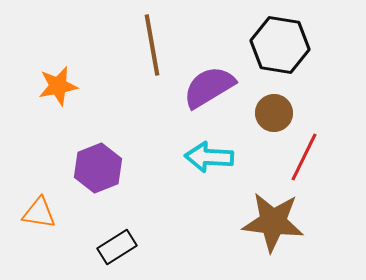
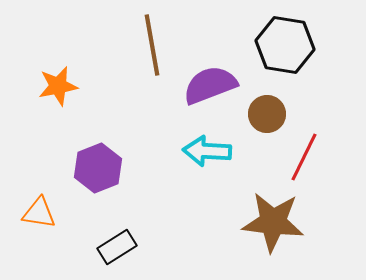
black hexagon: moved 5 px right
purple semicircle: moved 1 px right, 2 px up; rotated 10 degrees clockwise
brown circle: moved 7 px left, 1 px down
cyan arrow: moved 2 px left, 6 px up
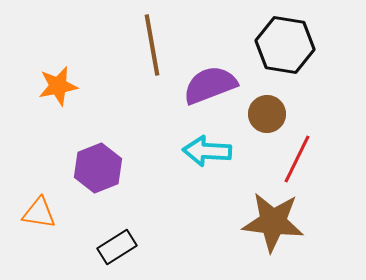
red line: moved 7 px left, 2 px down
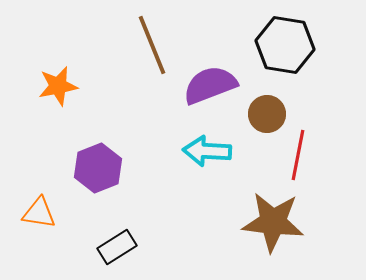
brown line: rotated 12 degrees counterclockwise
red line: moved 1 px right, 4 px up; rotated 15 degrees counterclockwise
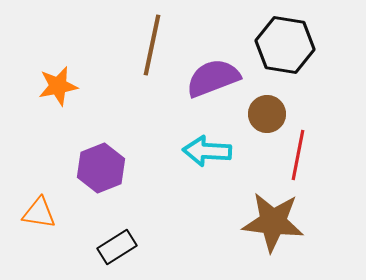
brown line: rotated 34 degrees clockwise
purple semicircle: moved 3 px right, 7 px up
purple hexagon: moved 3 px right
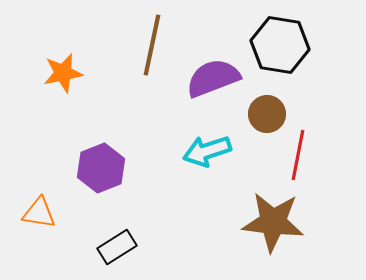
black hexagon: moved 5 px left
orange star: moved 5 px right, 13 px up
cyan arrow: rotated 21 degrees counterclockwise
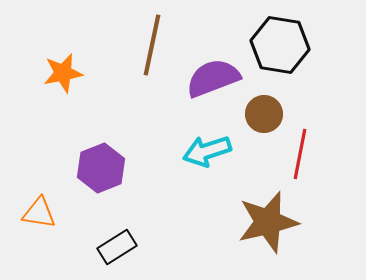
brown circle: moved 3 px left
red line: moved 2 px right, 1 px up
brown star: moved 5 px left; rotated 20 degrees counterclockwise
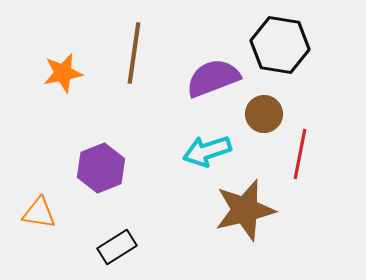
brown line: moved 18 px left, 8 px down; rotated 4 degrees counterclockwise
brown star: moved 23 px left, 12 px up
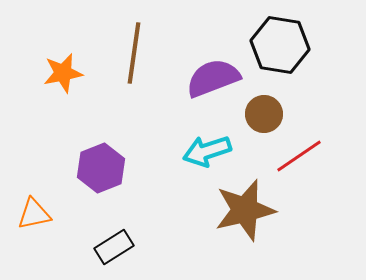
red line: moved 1 px left, 2 px down; rotated 45 degrees clockwise
orange triangle: moved 5 px left, 1 px down; rotated 21 degrees counterclockwise
black rectangle: moved 3 px left
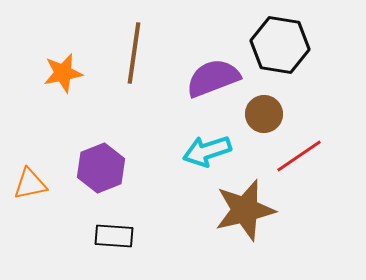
orange triangle: moved 4 px left, 30 px up
black rectangle: moved 11 px up; rotated 36 degrees clockwise
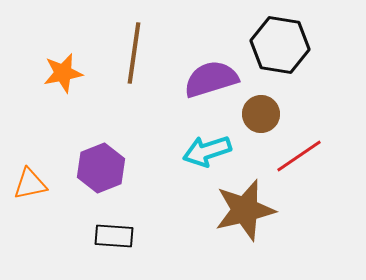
purple semicircle: moved 2 px left, 1 px down; rotated 4 degrees clockwise
brown circle: moved 3 px left
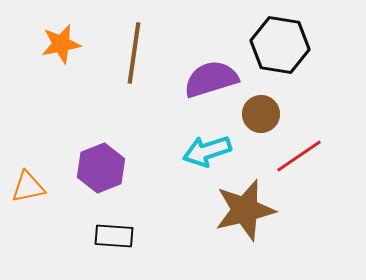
orange star: moved 2 px left, 29 px up
orange triangle: moved 2 px left, 3 px down
